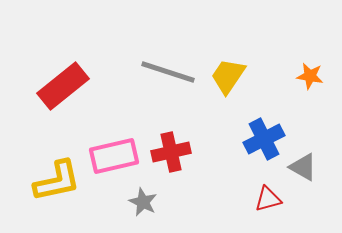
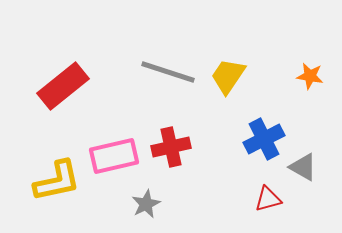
red cross: moved 5 px up
gray star: moved 3 px right, 2 px down; rotated 20 degrees clockwise
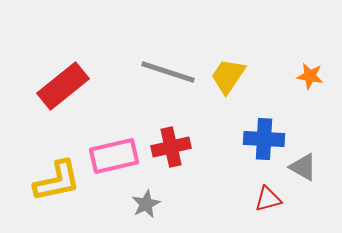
blue cross: rotated 30 degrees clockwise
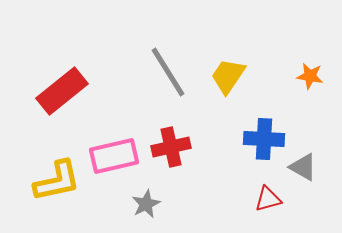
gray line: rotated 40 degrees clockwise
red rectangle: moved 1 px left, 5 px down
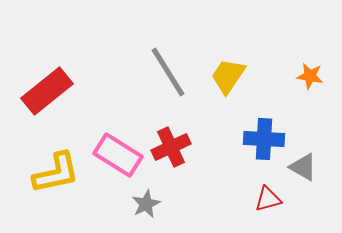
red rectangle: moved 15 px left
red cross: rotated 12 degrees counterclockwise
pink rectangle: moved 4 px right, 1 px up; rotated 45 degrees clockwise
yellow L-shape: moved 1 px left, 8 px up
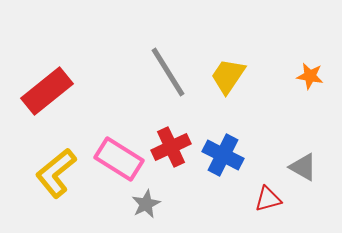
blue cross: moved 41 px left, 16 px down; rotated 24 degrees clockwise
pink rectangle: moved 1 px right, 4 px down
yellow L-shape: rotated 153 degrees clockwise
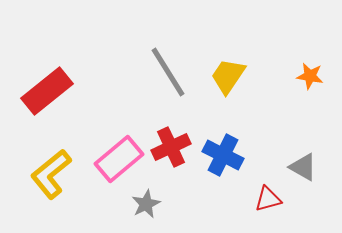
pink rectangle: rotated 72 degrees counterclockwise
yellow L-shape: moved 5 px left, 1 px down
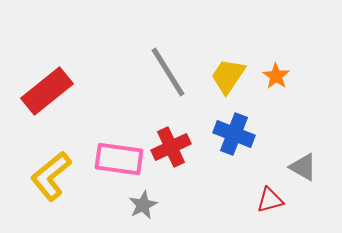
orange star: moved 34 px left; rotated 24 degrees clockwise
blue cross: moved 11 px right, 21 px up; rotated 6 degrees counterclockwise
pink rectangle: rotated 48 degrees clockwise
yellow L-shape: moved 2 px down
red triangle: moved 2 px right, 1 px down
gray star: moved 3 px left, 1 px down
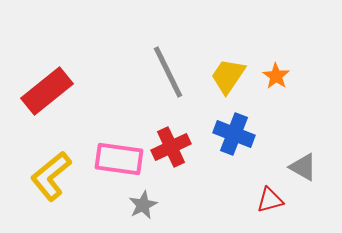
gray line: rotated 6 degrees clockwise
